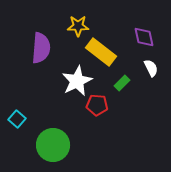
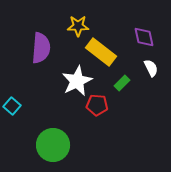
cyan square: moved 5 px left, 13 px up
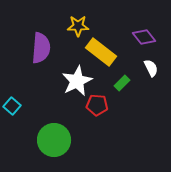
purple diamond: rotated 25 degrees counterclockwise
green circle: moved 1 px right, 5 px up
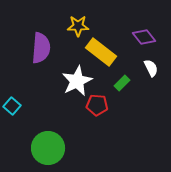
green circle: moved 6 px left, 8 px down
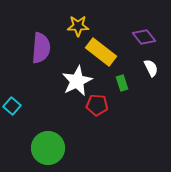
green rectangle: rotated 63 degrees counterclockwise
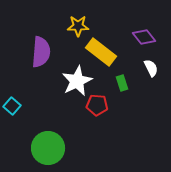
purple semicircle: moved 4 px down
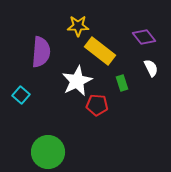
yellow rectangle: moved 1 px left, 1 px up
cyan square: moved 9 px right, 11 px up
green circle: moved 4 px down
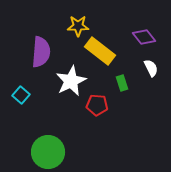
white star: moved 6 px left
